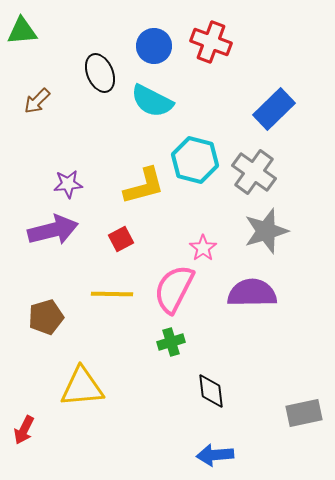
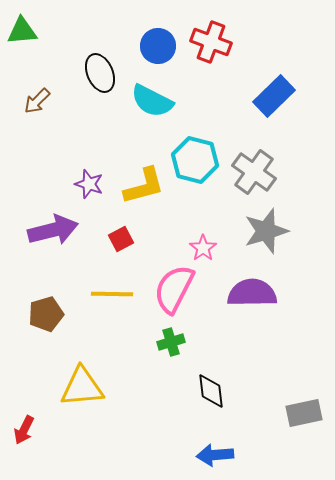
blue circle: moved 4 px right
blue rectangle: moved 13 px up
purple star: moved 21 px right; rotated 24 degrees clockwise
brown pentagon: moved 3 px up
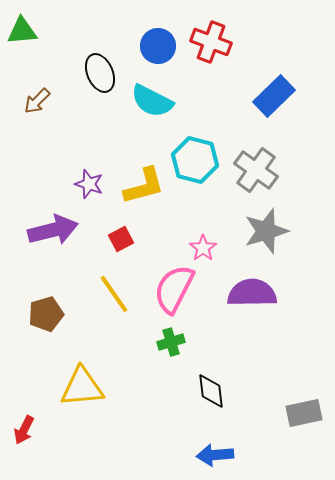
gray cross: moved 2 px right, 2 px up
yellow line: moved 2 px right; rotated 54 degrees clockwise
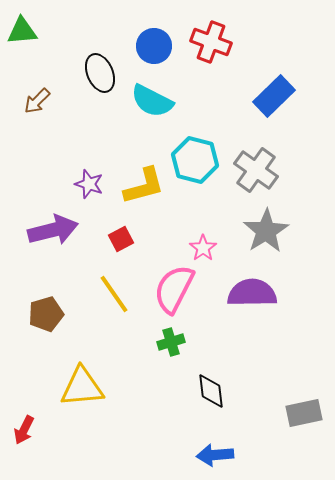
blue circle: moved 4 px left
gray star: rotated 15 degrees counterclockwise
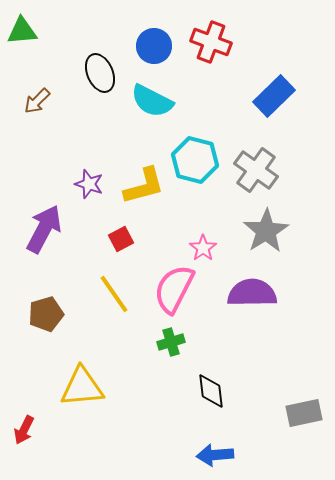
purple arrow: moved 9 px left, 1 px up; rotated 48 degrees counterclockwise
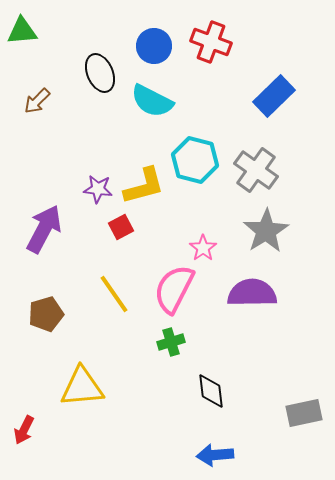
purple star: moved 9 px right, 5 px down; rotated 12 degrees counterclockwise
red square: moved 12 px up
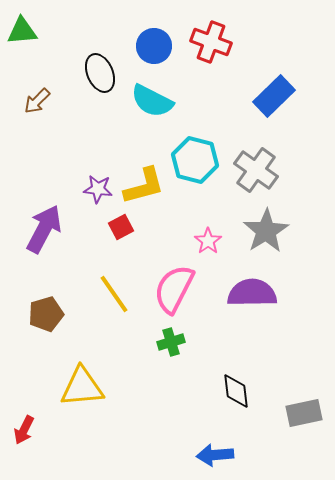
pink star: moved 5 px right, 7 px up
black diamond: moved 25 px right
